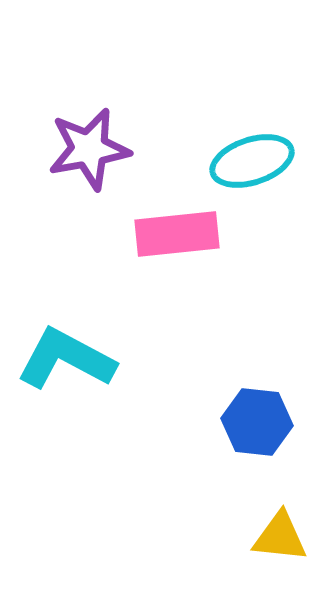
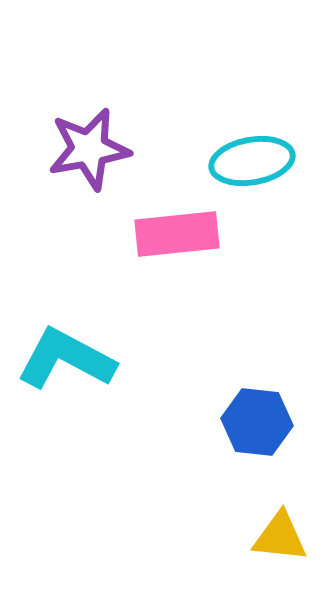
cyan ellipse: rotated 8 degrees clockwise
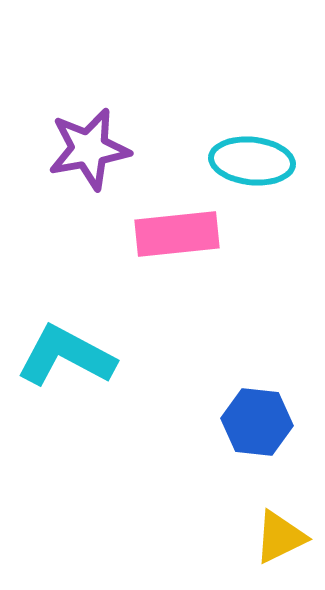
cyan ellipse: rotated 16 degrees clockwise
cyan L-shape: moved 3 px up
yellow triangle: rotated 32 degrees counterclockwise
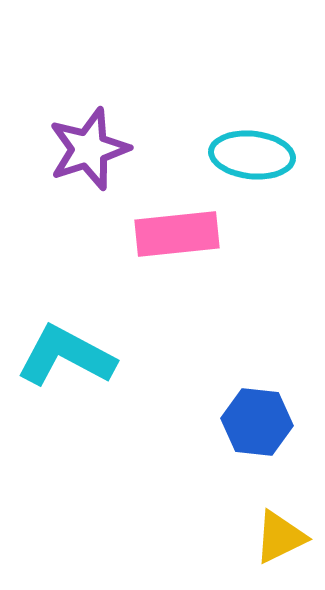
purple star: rotated 8 degrees counterclockwise
cyan ellipse: moved 6 px up
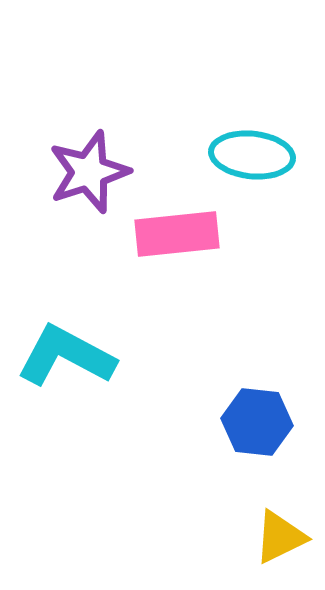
purple star: moved 23 px down
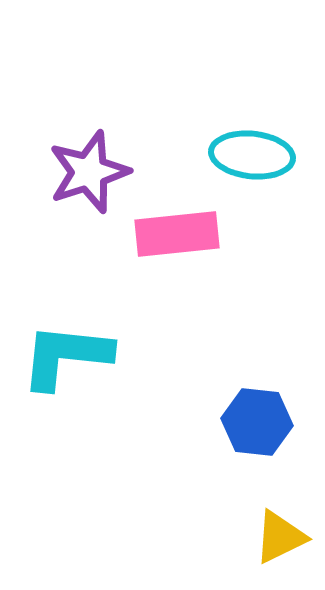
cyan L-shape: rotated 22 degrees counterclockwise
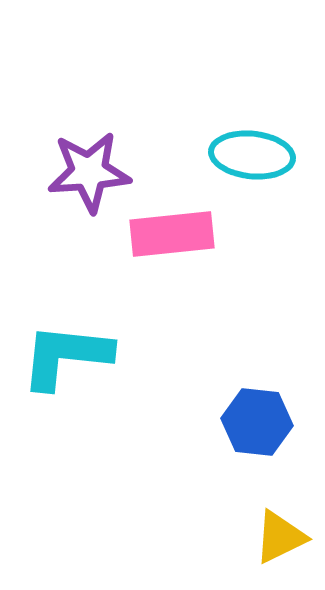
purple star: rotated 14 degrees clockwise
pink rectangle: moved 5 px left
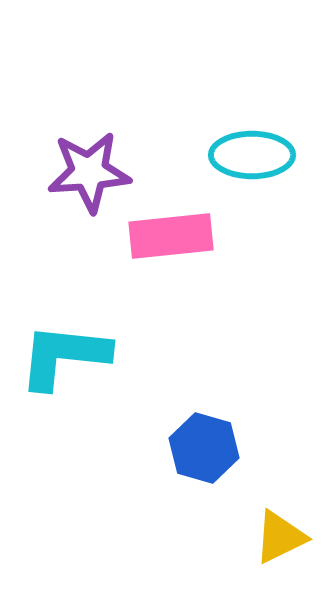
cyan ellipse: rotated 6 degrees counterclockwise
pink rectangle: moved 1 px left, 2 px down
cyan L-shape: moved 2 px left
blue hexagon: moved 53 px left, 26 px down; rotated 10 degrees clockwise
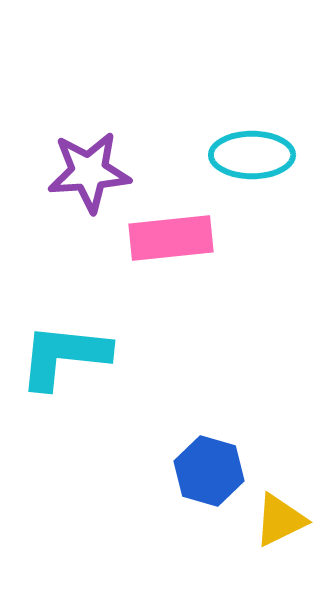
pink rectangle: moved 2 px down
blue hexagon: moved 5 px right, 23 px down
yellow triangle: moved 17 px up
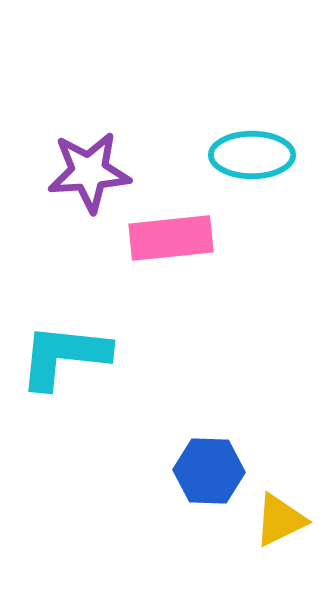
blue hexagon: rotated 14 degrees counterclockwise
